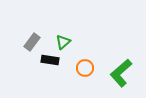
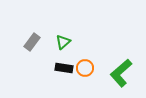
black rectangle: moved 14 px right, 8 px down
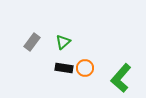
green L-shape: moved 5 px down; rotated 8 degrees counterclockwise
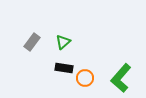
orange circle: moved 10 px down
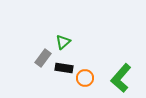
gray rectangle: moved 11 px right, 16 px down
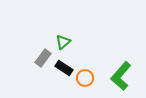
black rectangle: rotated 24 degrees clockwise
green L-shape: moved 2 px up
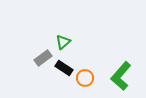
gray rectangle: rotated 18 degrees clockwise
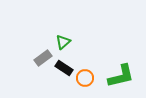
green L-shape: rotated 144 degrees counterclockwise
